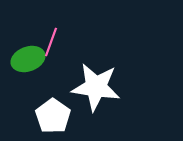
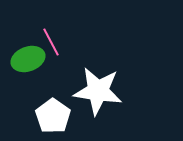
pink line: rotated 48 degrees counterclockwise
white star: moved 2 px right, 4 px down
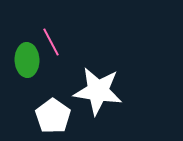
green ellipse: moved 1 px left, 1 px down; rotated 72 degrees counterclockwise
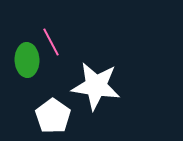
white star: moved 2 px left, 5 px up
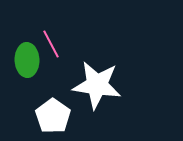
pink line: moved 2 px down
white star: moved 1 px right, 1 px up
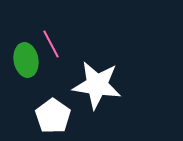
green ellipse: moved 1 px left; rotated 8 degrees counterclockwise
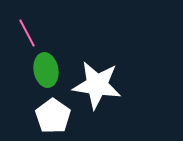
pink line: moved 24 px left, 11 px up
green ellipse: moved 20 px right, 10 px down
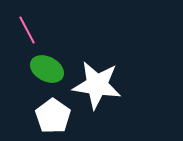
pink line: moved 3 px up
green ellipse: moved 1 px right, 1 px up; rotated 52 degrees counterclockwise
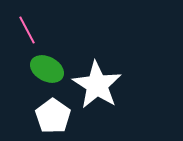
white star: rotated 24 degrees clockwise
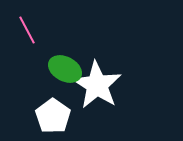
green ellipse: moved 18 px right
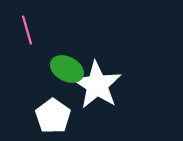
pink line: rotated 12 degrees clockwise
green ellipse: moved 2 px right
